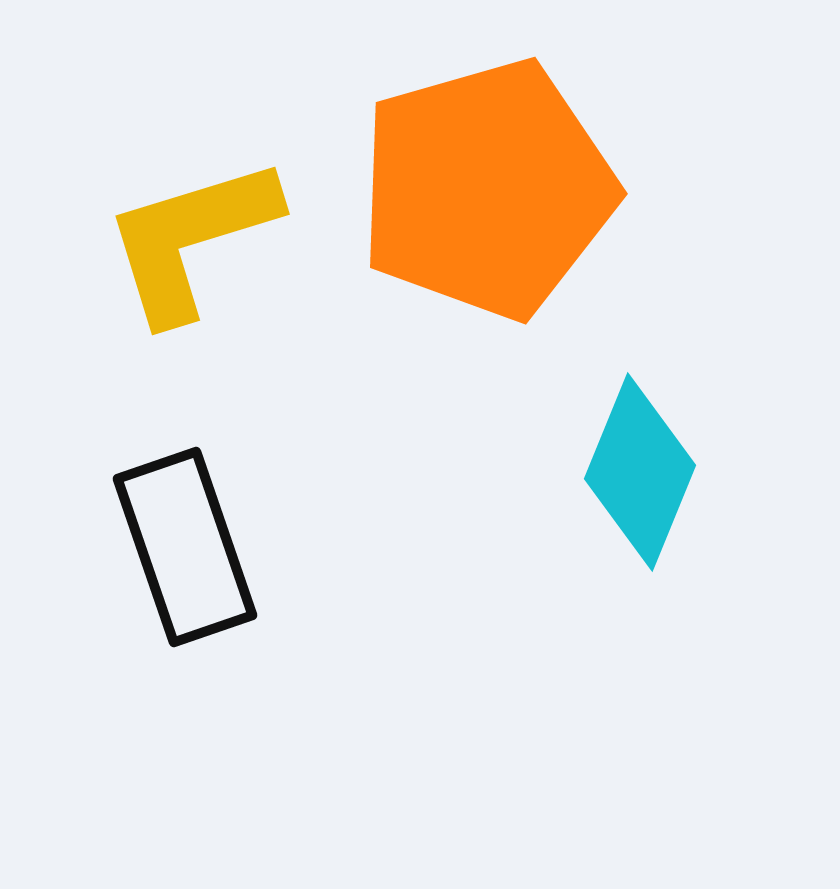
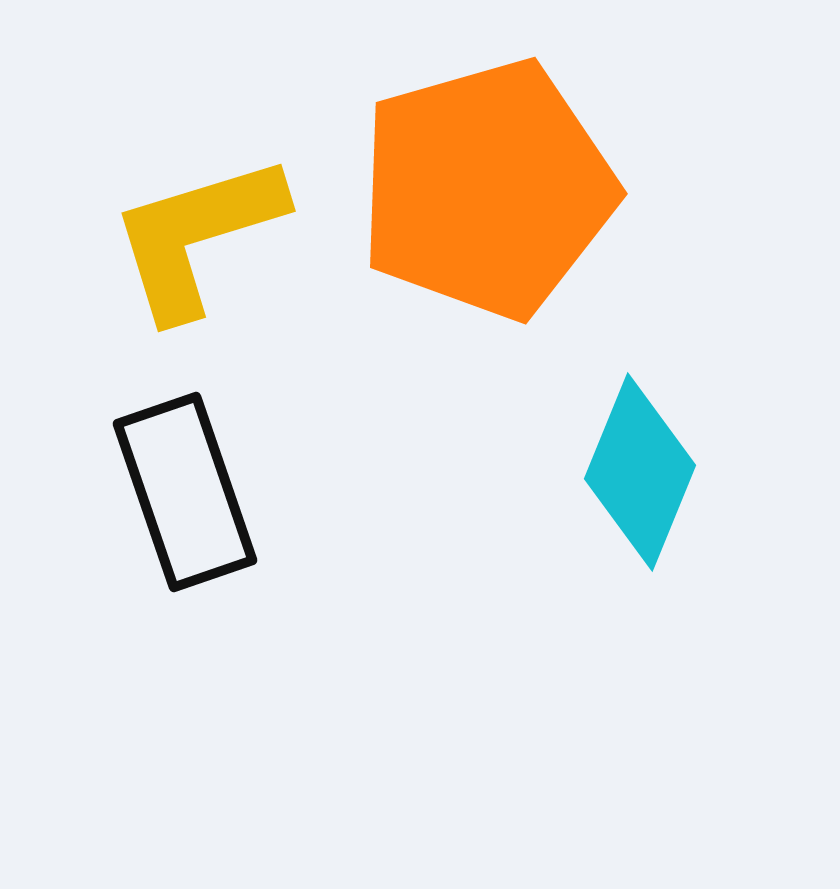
yellow L-shape: moved 6 px right, 3 px up
black rectangle: moved 55 px up
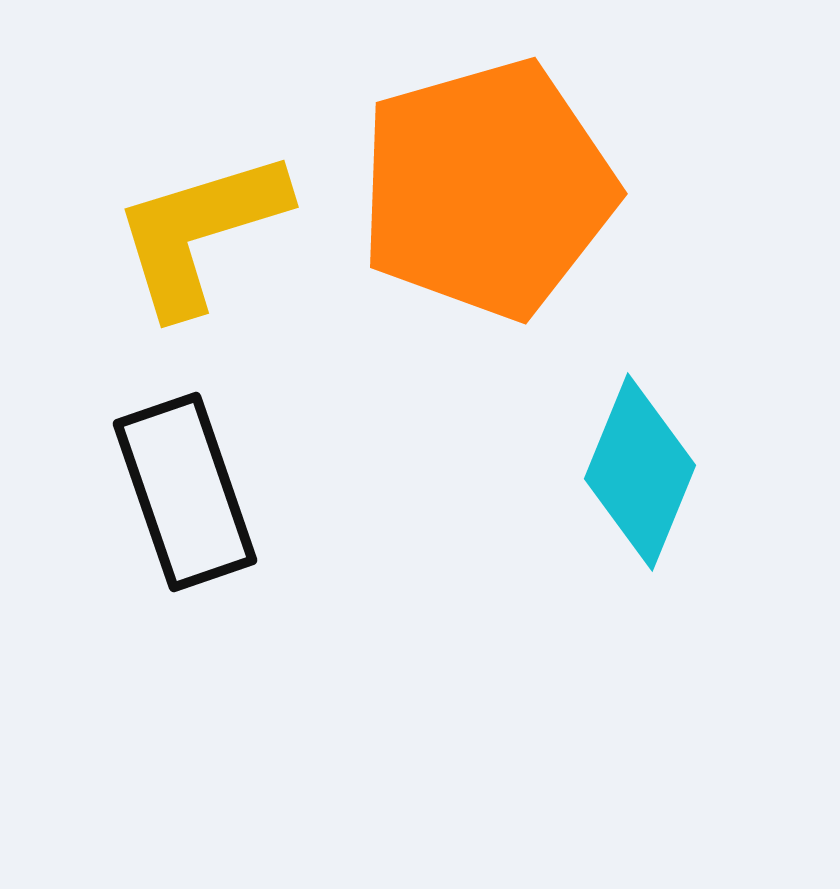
yellow L-shape: moved 3 px right, 4 px up
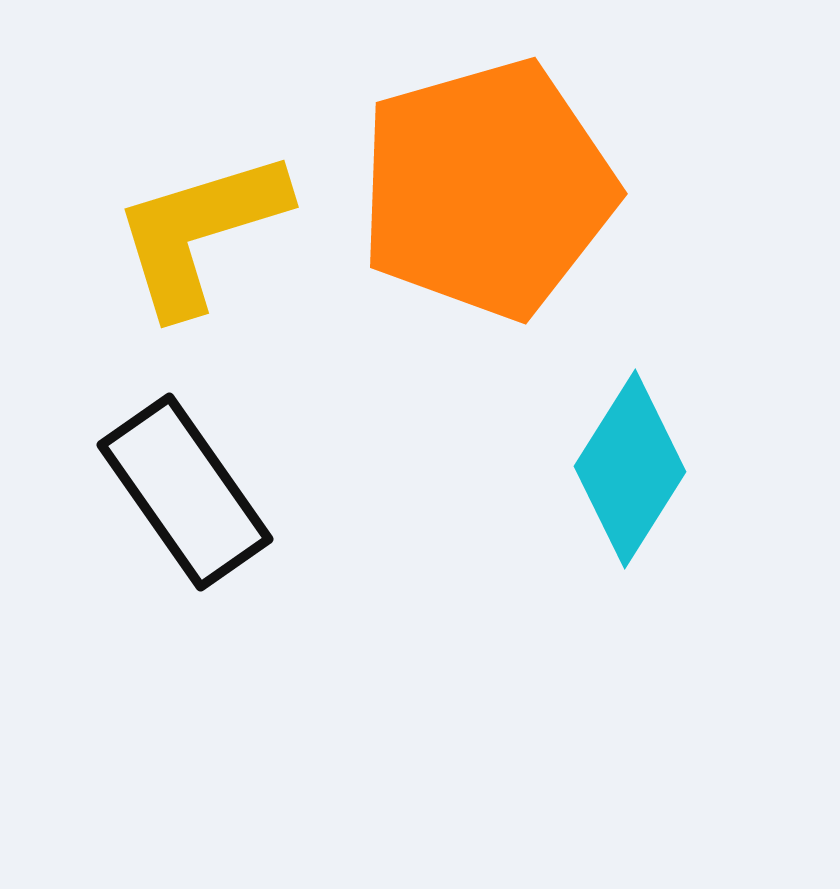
cyan diamond: moved 10 px left, 3 px up; rotated 10 degrees clockwise
black rectangle: rotated 16 degrees counterclockwise
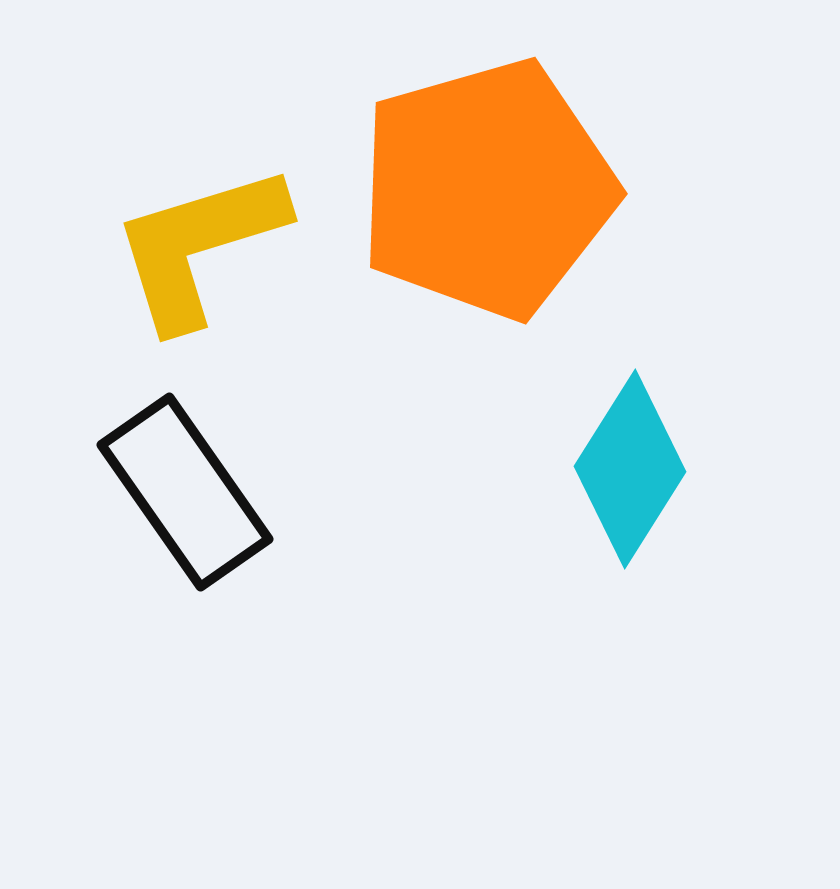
yellow L-shape: moved 1 px left, 14 px down
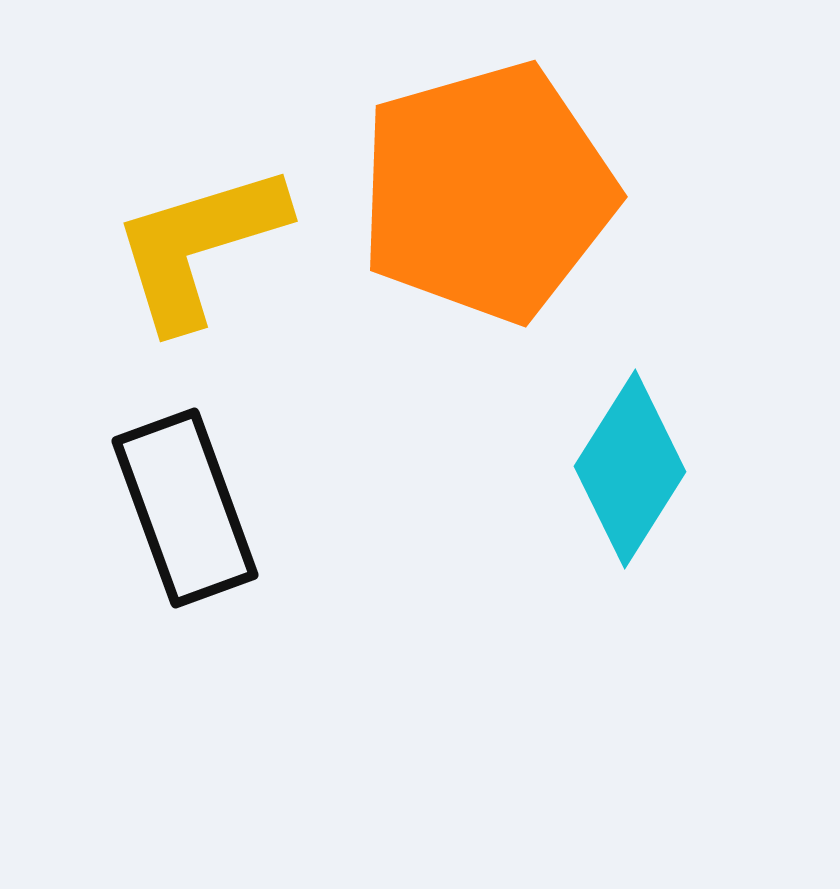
orange pentagon: moved 3 px down
black rectangle: moved 16 px down; rotated 15 degrees clockwise
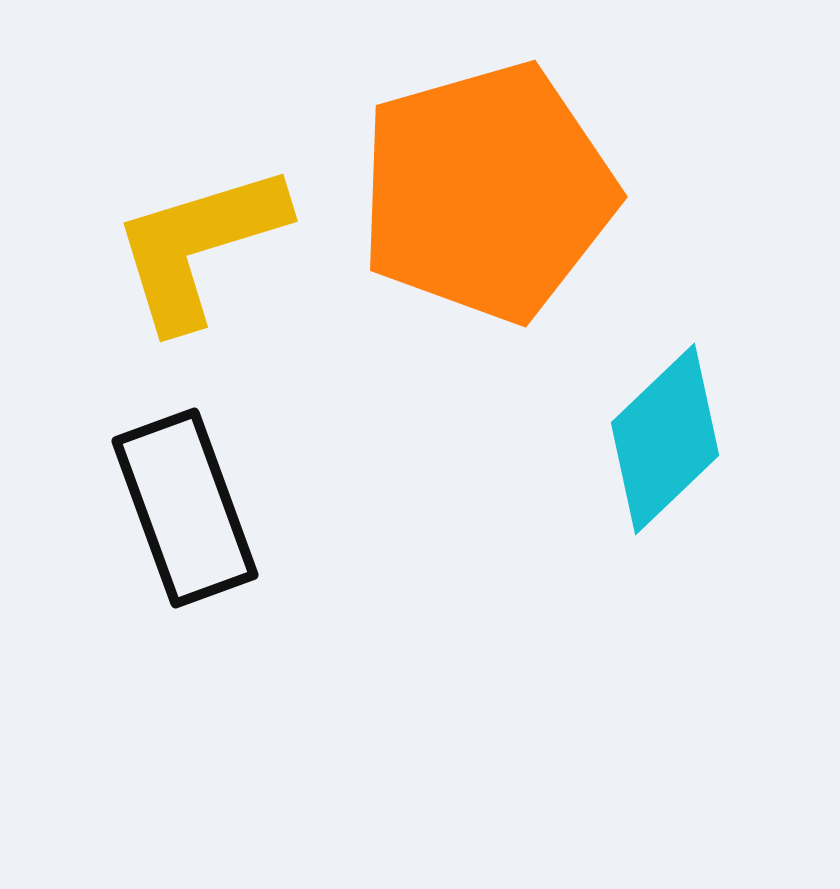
cyan diamond: moved 35 px right, 30 px up; rotated 14 degrees clockwise
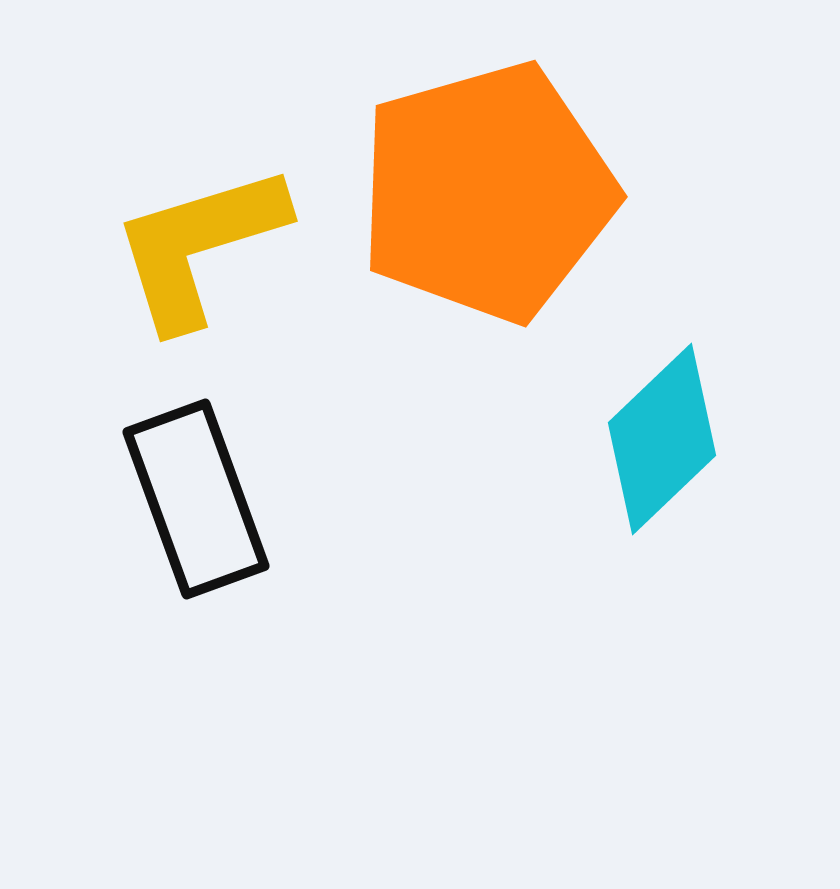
cyan diamond: moved 3 px left
black rectangle: moved 11 px right, 9 px up
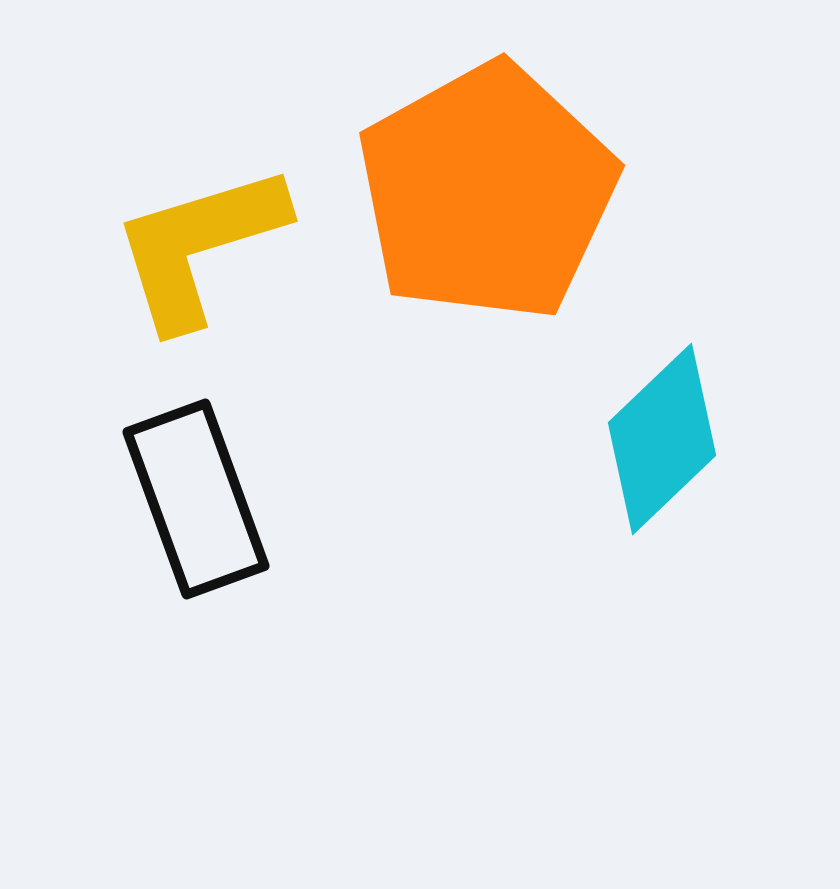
orange pentagon: rotated 13 degrees counterclockwise
